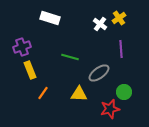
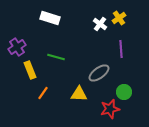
purple cross: moved 5 px left; rotated 12 degrees counterclockwise
green line: moved 14 px left
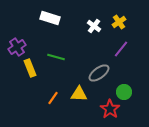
yellow cross: moved 4 px down
white cross: moved 6 px left, 2 px down
purple line: rotated 42 degrees clockwise
yellow rectangle: moved 2 px up
orange line: moved 10 px right, 5 px down
red star: rotated 24 degrees counterclockwise
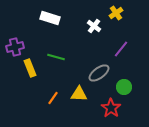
yellow cross: moved 3 px left, 9 px up
purple cross: moved 2 px left; rotated 18 degrees clockwise
green circle: moved 5 px up
red star: moved 1 px right, 1 px up
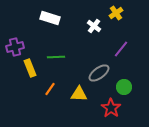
green line: rotated 18 degrees counterclockwise
orange line: moved 3 px left, 9 px up
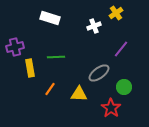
white cross: rotated 32 degrees clockwise
yellow rectangle: rotated 12 degrees clockwise
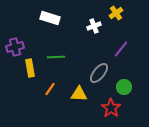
gray ellipse: rotated 15 degrees counterclockwise
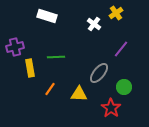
white rectangle: moved 3 px left, 2 px up
white cross: moved 2 px up; rotated 32 degrees counterclockwise
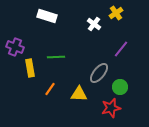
purple cross: rotated 36 degrees clockwise
green circle: moved 4 px left
red star: rotated 24 degrees clockwise
